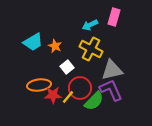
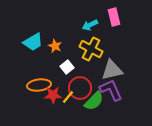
pink rectangle: rotated 30 degrees counterclockwise
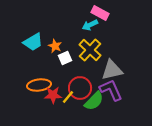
pink rectangle: moved 14 px left, 4 px up; rotated 48 degrees counterclockwise
yellow cross: moved 1 px left, 1 px down; rotated 15 degrees clockwise
white square: moved 2 px left, 9 px up; rotated 16 degrees clockwise
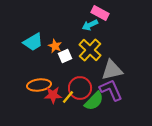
white square: moved 2 px up
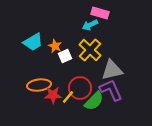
pink rectangle: rotated 12 degrees counterclockwise
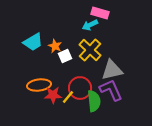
green semicircle: rotated 50 degrees counterclockwise
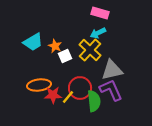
cyan arrow: moved 8 px right, 8 px down
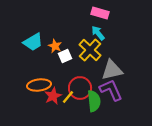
cyan arrow: rotated 77 degrees clockwise
red star: moved 1 px down; rotated 24 degrees counterclockwise
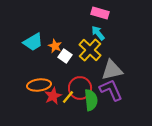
white square: rotated 32 degrees counterclockwise
green semicircle: moved 3 px left, 1 px up
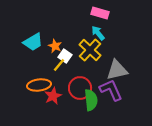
gray triangle: moved 5 px right
yellow line: moved 9 px left, 32 px up
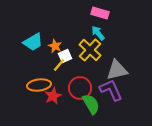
white square: rotated 32 degrees clockwise
green semicircle: moved 4 px down; rotated 25 degrees counterclockwise
